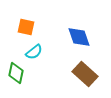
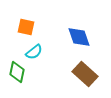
green diamond: moved 1 px right, 1 px up
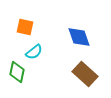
orange square: moved 1 px left
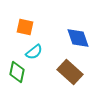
blue diamond: moved 1 px left, 1 px down
brown rectangle: moved 15 px left, 2 px up
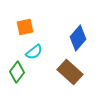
orange square: rotated 24 degrees counterclockwise
blue diamond: rotated 60 degrees clockwise
green diamond: rotated 25 degrees clockwise
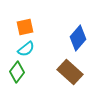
cyan semicircle: moved 8 px left, 3 px up
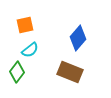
orange square: moved 2 px up
cyan semicircle: moved 4 px right, 1 px down
brown rectangle: rotated 20 degrees counterclockwise
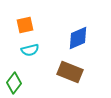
blue diamond: rotated 25 degrees clockwise
cyan semicircle: rotated 24 degrees clockwise
green diamond: moved 3 px left, 11 px down
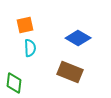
blue diamond: rotated 55 degrees clockwise
cyan semicircle: moved 2 px up; rotated 78 degrees counterclockwise
green diamond: rotated 30 degrees counterclockwise
